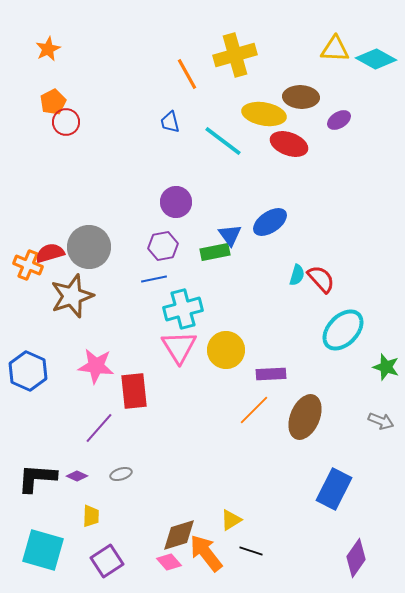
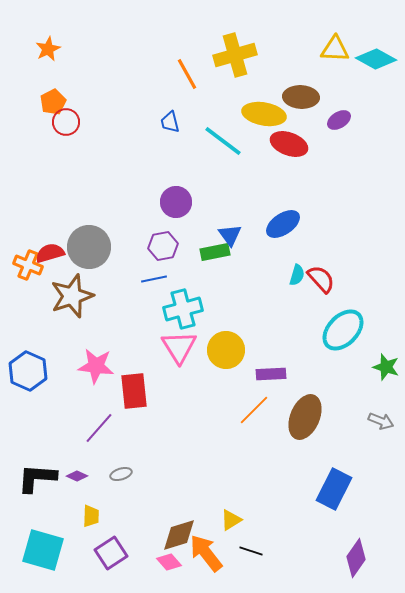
blue ellipse at (270, 222): moved 13 px right, 2 px down
purple square at (107, 561): moved 4 px right, 8 px up
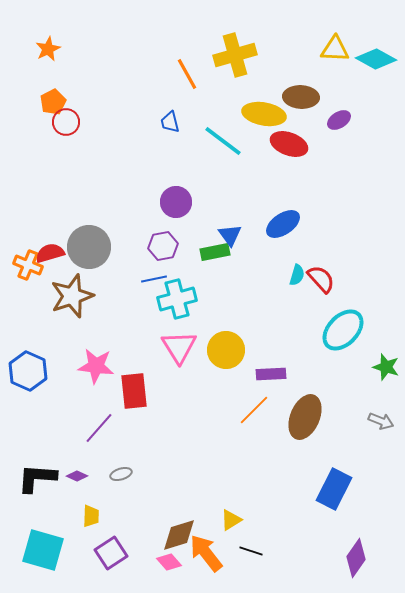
cyan cross at (183, 309): moved 6 px left, 10 px up
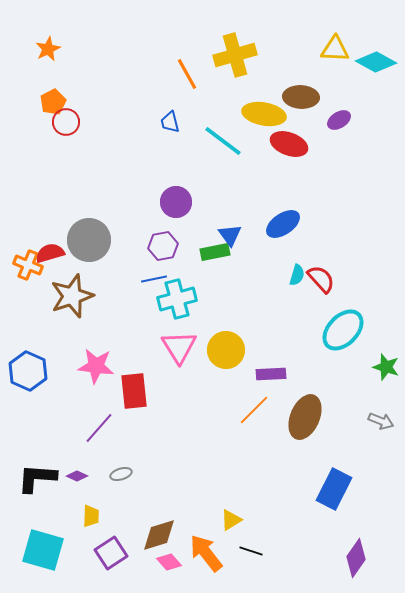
cyan diamond at (376, 59): moved 3 px down
gray circle at (89, 247): moved 7 px up
brown diamond at (179, 535): moved 20 px left
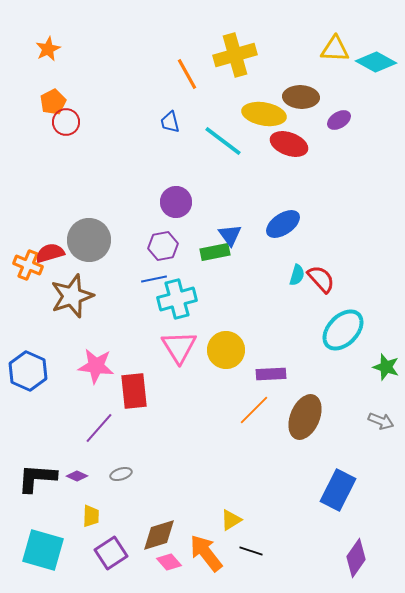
blue rectangle at (334, 489): moved 4 px right, 1 px down
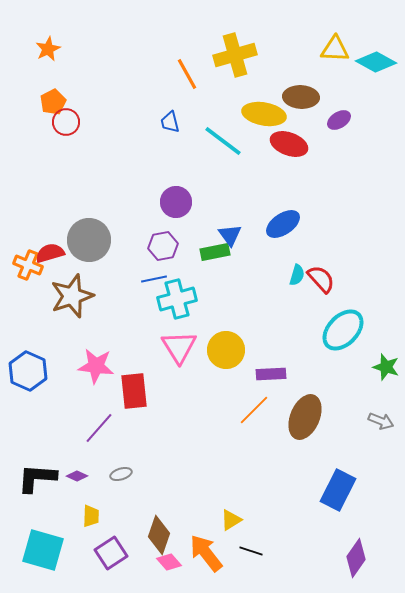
brown diamond at (159, 535): rotated 54 degrees counterclockwise
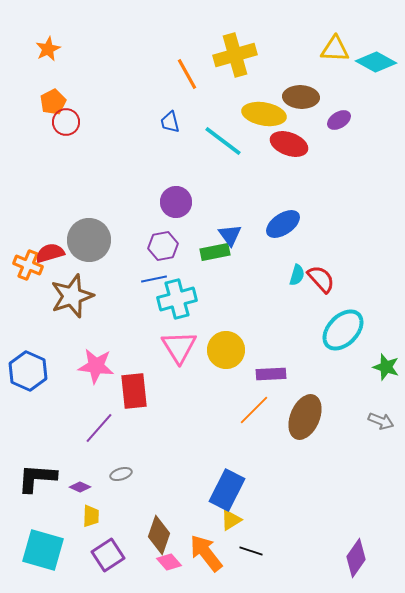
purple diamond at (77, 476): moved 3 px right, 11 px down
blue rectangle at (338, 490): moved 111 px left
purple square at (111, 553): moved 3 px left, 2 px down
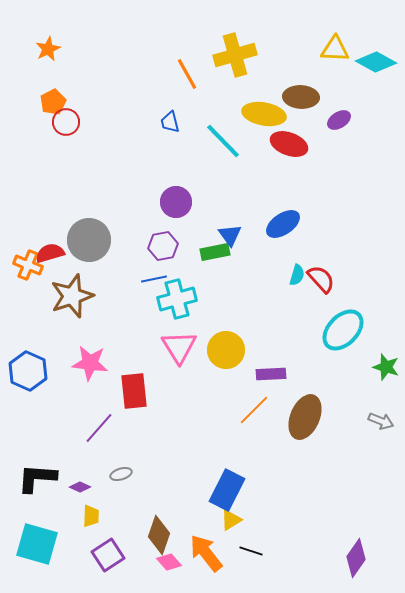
cyan line at (223, 141): rotated 9 degrees clockwise
pink star at (96, 366): moved 6 px left, 3 px up
cyan square at (43, 550): moved 6 px left, 6 px up
